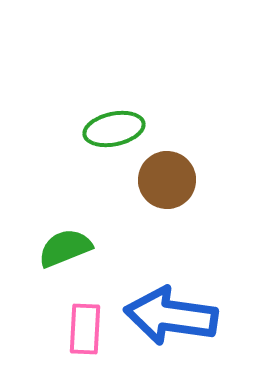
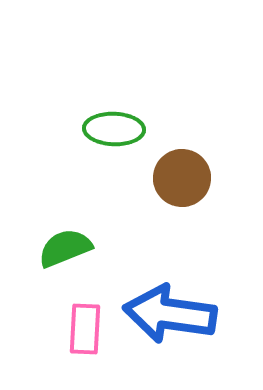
green ellipse: rotated 14 degrees clockwise
brown circle: moved 15 px right, 2 px up
blue arrow: moved 1 px left, 2 px up
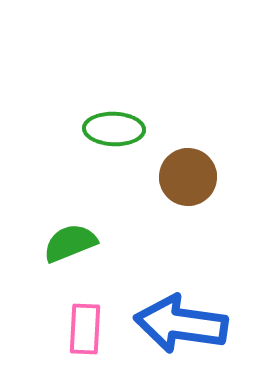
brown circle: moved 6 px right, 1 px up
green semicircle: moved 5 px right, 5 px up
blue arrow: moved 11 px right, 10 px down
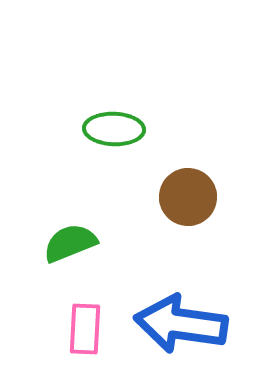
brown circle: moved 20 px down
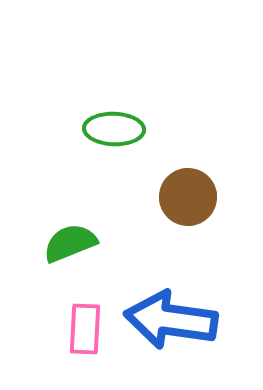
blue arrow: moved 10 px left, 4 px up
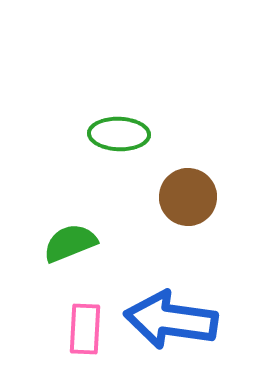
green ellipse: moved 5 px right, 5 px down
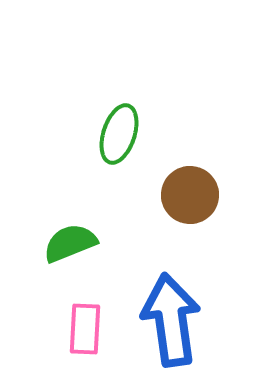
green ellipse: rotated 74 degrees counterclockwise
brown circle: moved 2 px right, 2 px up
blue arrow: rotated 74 degrees clockwise
